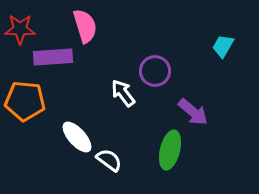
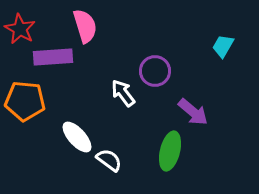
red star: rotated 28 degrees clockwise
green ellipse: moved 1 px down
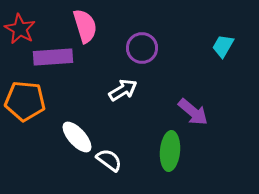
purple circle: moved 13 px left, 23 px up
white arrow: moved 3 px up; rotated 96 degrees clockwise
green ellipse: rotated 9 degrees counterclockwise
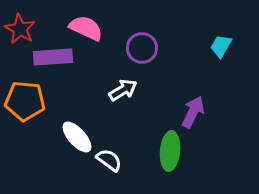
pink semicircle: moved 1 px right, 2 px down; rotated 48 degrees counterclockwise
cyan trapezoid: moved 2 px left
purple arrow: rotated 104 degrees counterclockwise
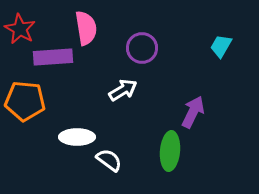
pink semicircle: rotated 56 degrees clockwise
white ellipse: rotated 48 degrees counterclockwise
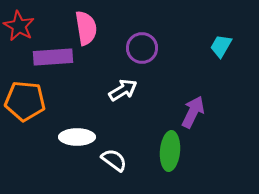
red star: moved 1 px left, 3 px up
white semicircle: moved 5 px right
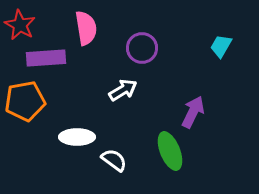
red star: moved 1 px right, 1 px up
purple rectangle: moved 7 px left, 1 px down
orange pentagon: rotated 15 degrees counterclockwise
green ellipse: rotated 27 degrees counterclockwise
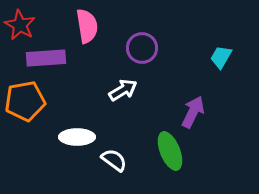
pink semicircle: moved 1 px right, 2 px up
cyan trapezoid: moved 11 px down
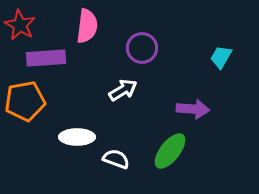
pink semicircle: rotated 16 degrees clockwise
purple arrow: moved 3 px up; rotated 68 degrees clockwise
green ellipse: rotated 60 degrees clockwise
white semicircle: moved 2 px right, 1 px up; rotated 16 degrees counterclockwise
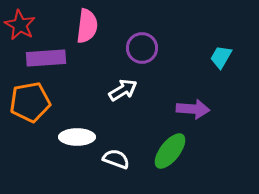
orange pentagon: moved 5 px right, 1 px down
